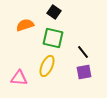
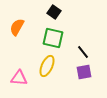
orange semicircle: moved 8 px left, 2 px down; rotated 42 degrees counterclockwise
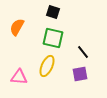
black square: moved 1 px left; rotated 16 degrees counterclockwise
purple square: moved 4 px left, 2 px down
pink triangle: moved 1 px up
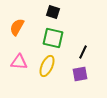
black line: rotated 64 degrees clockwise
pink triangle: moved 15 px up
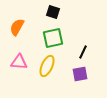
green square: rotated 25 degrees counterclockwise
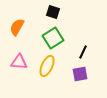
green square: rotated 20 degrees counterclockwise
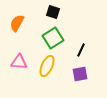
orange semicircle: moved 4 px up
black line: moved 2 px left, 2 px up
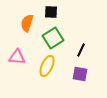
black square: moved 2 px left; rotated 16 degrees counterclockwise
orange semicircle: moved 10 px right; rotated 12 degrees counterclockwise
pink triangle: moved 2 px left, 5 px up
purple square: rotated 21 degrees clockwise
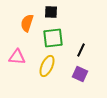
green square: rotated 25 degrees clockwise
purple square: rotated 14 degrees clockwise
